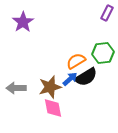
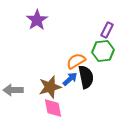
purple rectangle: moved 17 px down
purple star: moved 14 px right, 2 px up
green hexagon: moved 2 px up
black semicircle: rotated 70 degrees counterclockwise
gray arrow: moved 3 px left, 2 px down
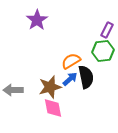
orange semicircle: moved 5 px left
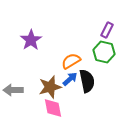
purple star: moved 6 px left, 20 px down
green hexagon: moved 1 px right, 1 px down; rotated 20 degrees clockwise
black semicircle: moved 1 px right, 4 px down
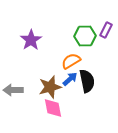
purple rectangle: moved 1 px left
green hexagon: moved 19 px left, 16 px up; rotated 15 degrees counterclockwise
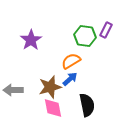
green hexagon: rotated 10 degrees clockwise
black semicircle: moved 24 px down
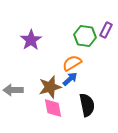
orange semicircle: moved 1 px right, 2 px down
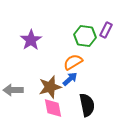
orange semicircle: moved 1 px right, 1 px up
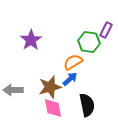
green hexagon: moved 4 px right, 6 px down
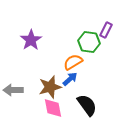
black semicircle: rotated 25 degrees counterclockwise
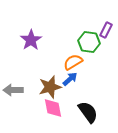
black semicircle: moved 1 px right, 7 px down
